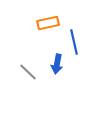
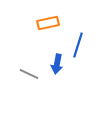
blue line: moved 4 px right, 3 px down; rotated 30 degrees clockwise
gray line: moved 1 px right, 2 px down; rotated 18 degrees counterclockwise
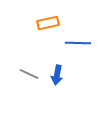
blue line: moved 2 px up; rotated 75 degrees clockwise
blue arrow: moved 11 px down
